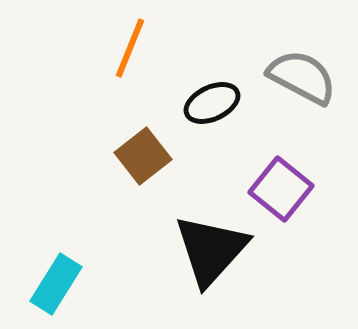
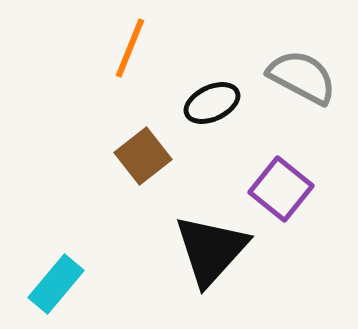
cyan rectangle: rotated 8 degrees clockwise
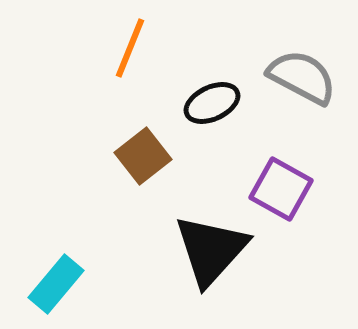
purple square: rotated 10 degrees counterclockwise
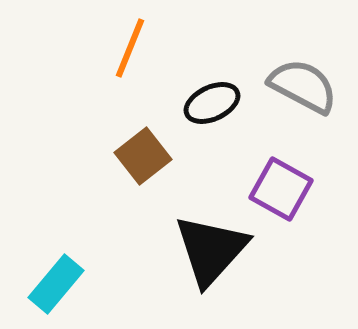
gray semicircle: moved 1 px right, 9 px down
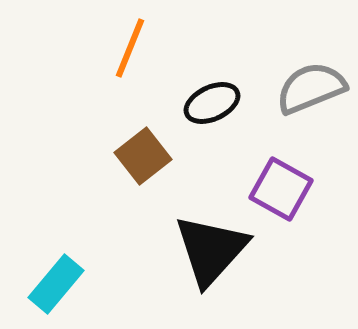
gray semicircle: moved 8 px right, 2 px down; rotated 50 degrees counterclockwise
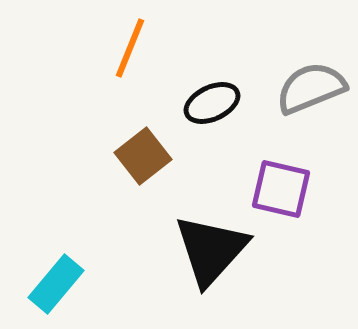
purple square: rotated 16 degrees counterclockwise
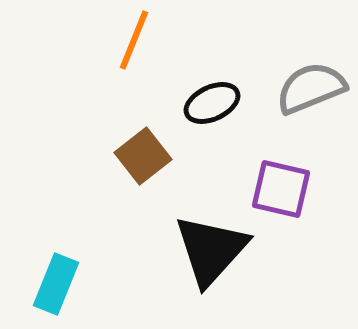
orange line: moved 4 px right, 8 px up
cyan rectangle: rotated 18 degrees counterclockwise
